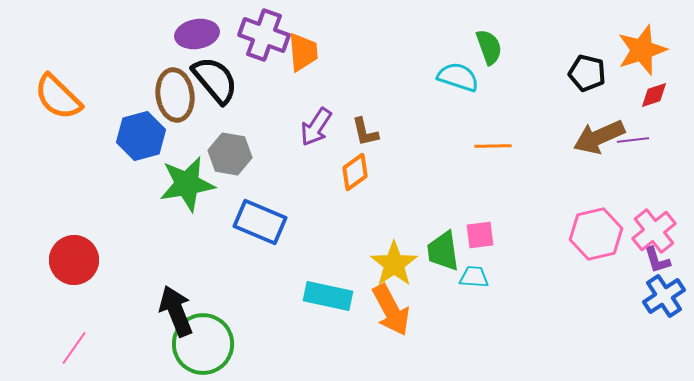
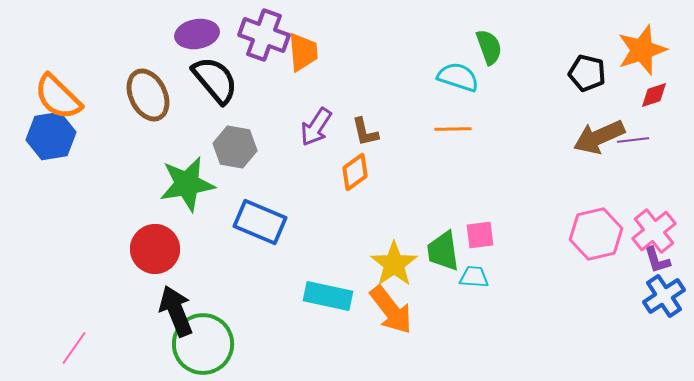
brown ellipse: moved 27 px left; rotated 18 degrees counterclockwise
blue hexagon: moved 90 px left; rotated 6 degrees clockwise
orange line: moved 40 px left, 17 px up
gray hexagon: moved 5 px right, 7 px up
red circle: moved 81 px right, 11 px up
orange arrow: rotated 10 degrees counterclockwise
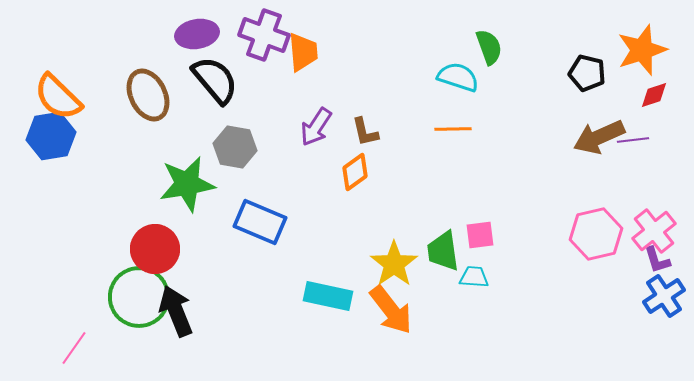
green circle: moved 64 px left, 47 px up
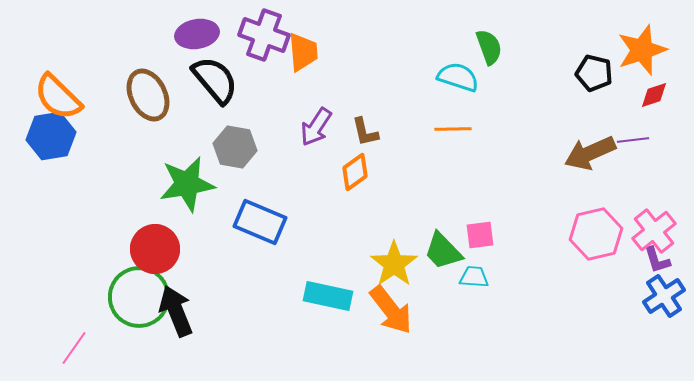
black pentagon: moved 7 px right
brown arrow: moved 9 px left, 16 px down
green trapezoid: rotated 36 degrees counterclockwise
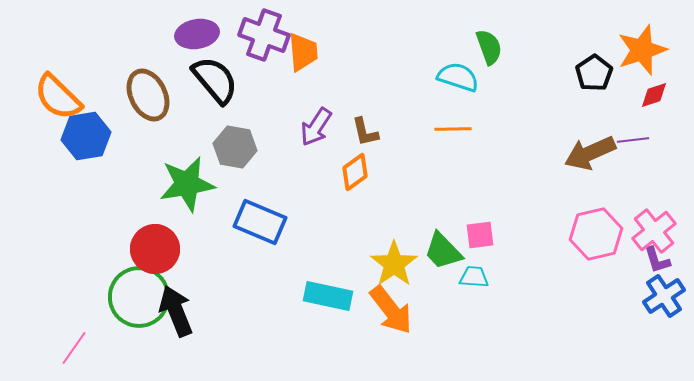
black pentagon: rotated 24 degrees clockwise
blue hexagon: moved 35 px right
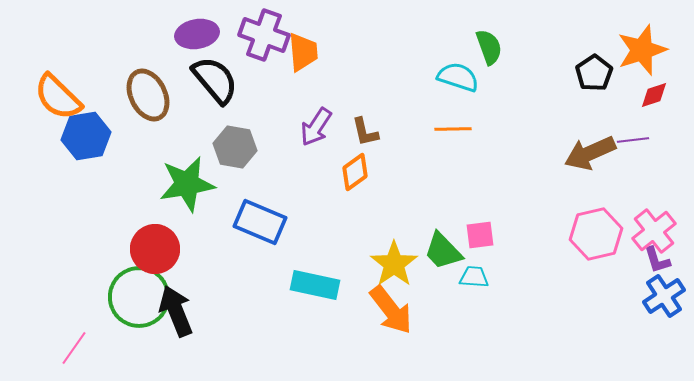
cyan rectangle: moved 13 px left, 11 px up
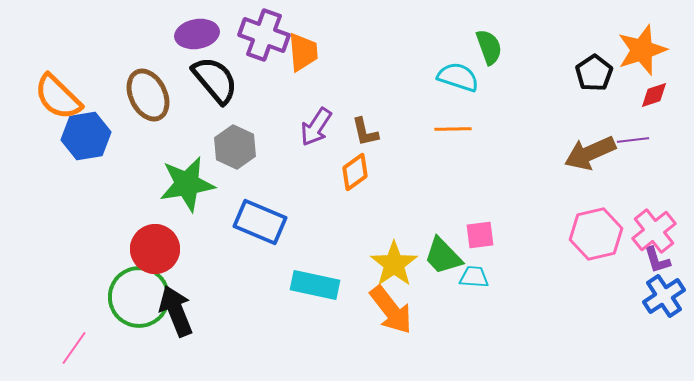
gray hexagon: rotated 15 degrees clockwise
green trapezoid: moved 5 px down
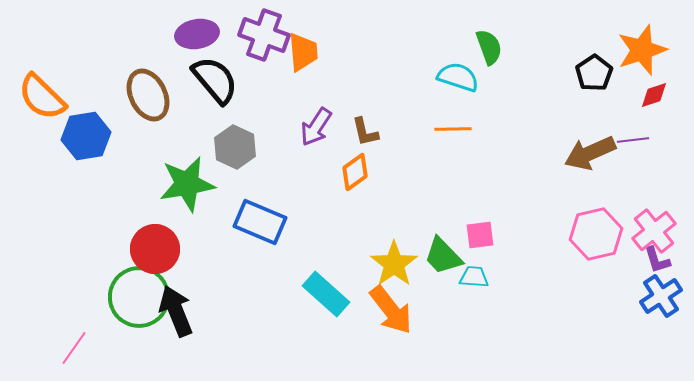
orange semicircle: moved 16 px left
cyan rectangle: moved 11 px right, 9 px down; rotated 30 degrees clockwise
blue cross: moved 3 px left
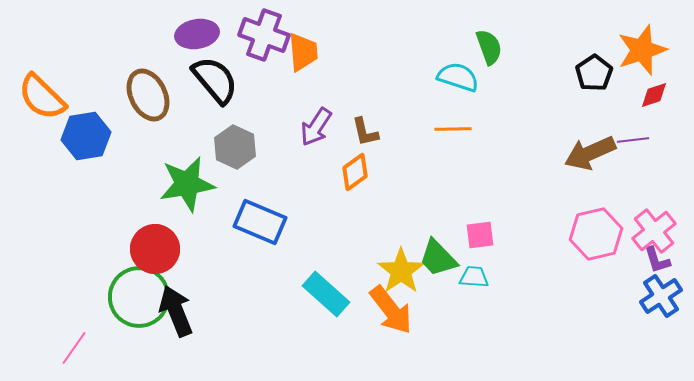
green trapezoid: moved 5 px left, 2 px down
yellow star: moved 7 px right, 7 px down
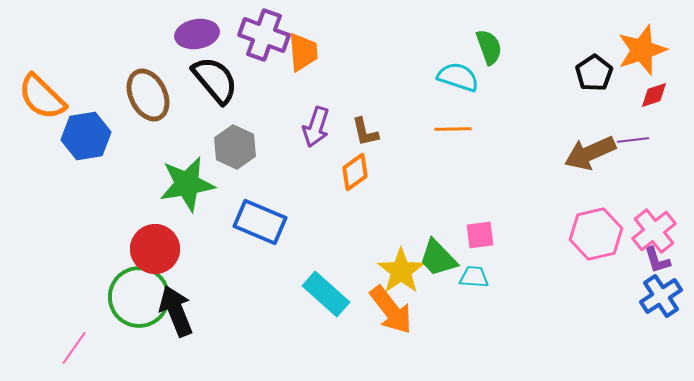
purple arrow: rotated 15 degrees counterclockwise
